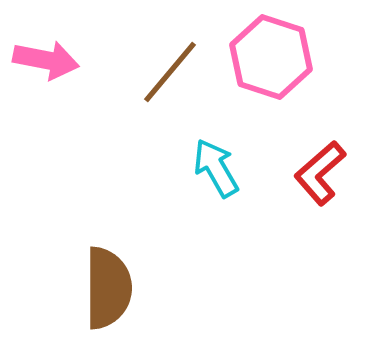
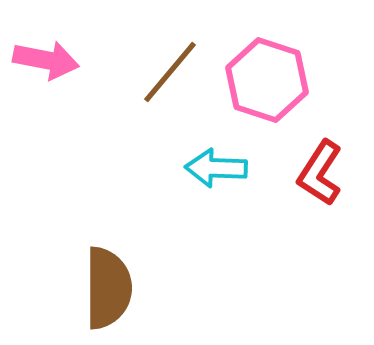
pink hexagon: moved 4 px left, 23 px down
cyan arrow: rotated 58 degrees counterclockwise
red L-shape: rotated 16 degrees counterclockwise
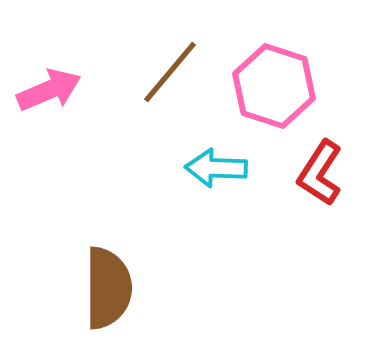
pink arrow: moved 3 px right, 30 px down; rotated 34 degrees counterclockwise
pink hexagon: moved 7 px right, 6 px down
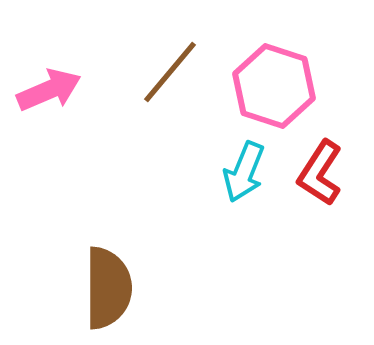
cyan arrow: moved 28 px right, 4 px down; rotated 70 degrees counterclockwise
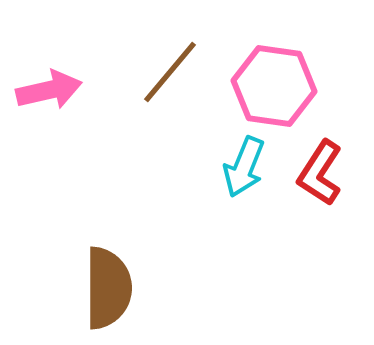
pink hexagon: rotated 10 degrees counterclockwise
pink arrow: rotated 10 degrees clockwise
cyan arrow: moved 5 px up
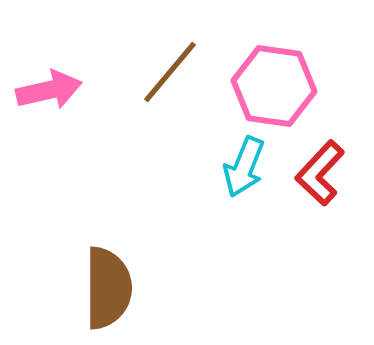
red L-shape: rotated 10 degrees clockwise
